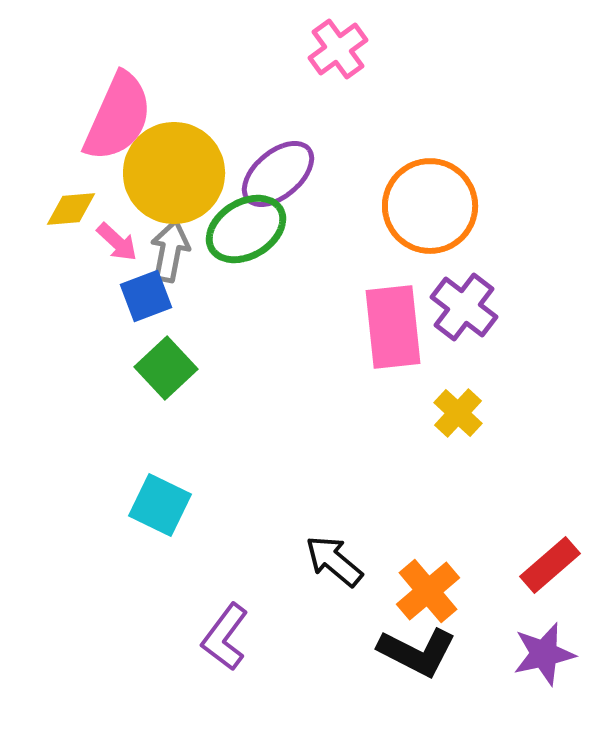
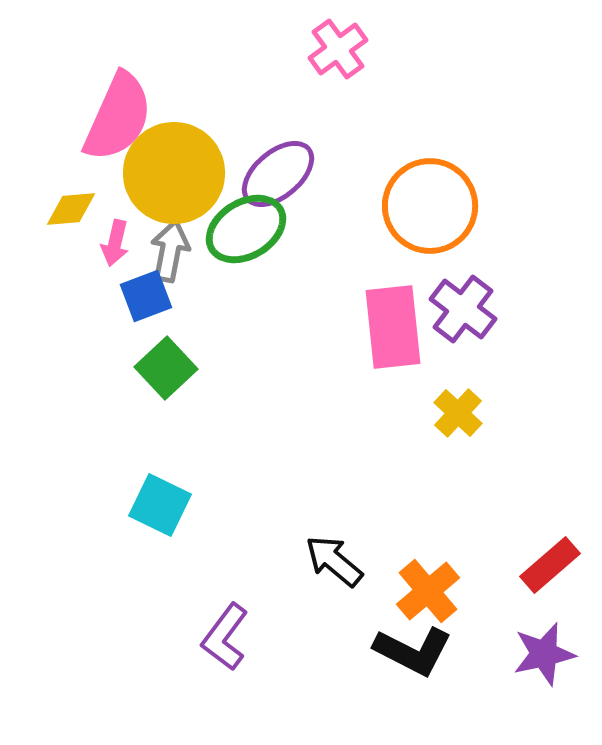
pink arrow: moved 2 px left, 1 px down; rotated 60 degrees clockwise
purple cross: moved 1 px left, 2 px down
black L-shape: moved 4 px left, 1 px up
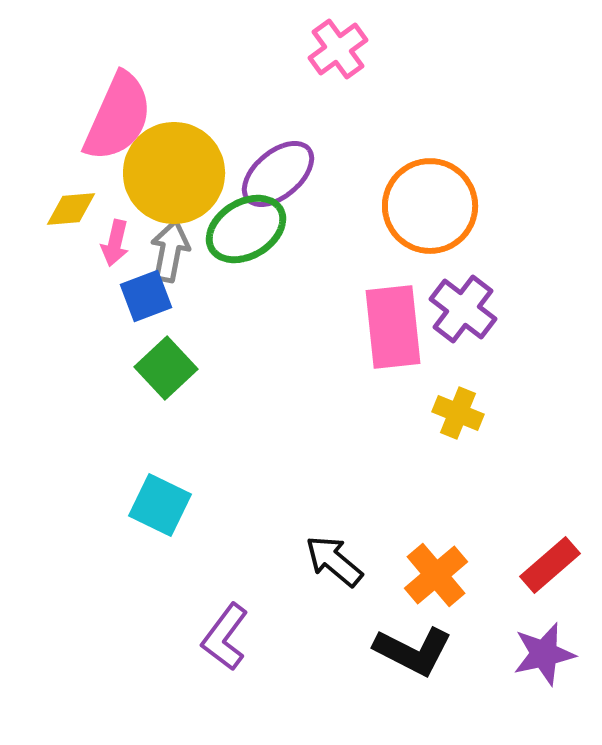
yellow cross: rotated 21 degrees counterclockwise
orange cross: moved 8 px right, 16 px up
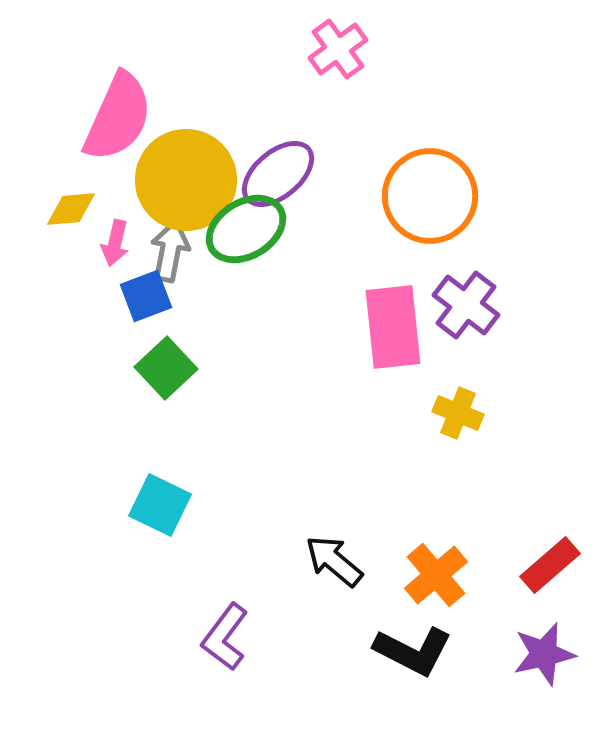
yellow circle: moved 12 px right, 7 px down
orange circle: moved 10 px up
purple cross: moved 3 px right, 4 px up
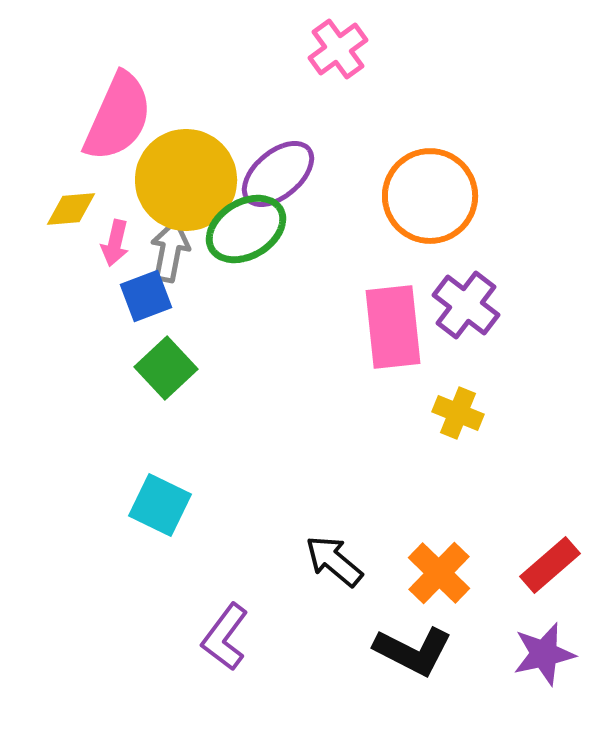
orange cross: moved 3 px right, 2 px up; rotated 6 degrees counterclockwise
